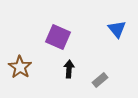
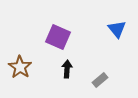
black arrow: moved 2 px left
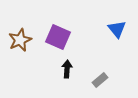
brown star: moved 27 px up; rotated 15 degrees clockwise
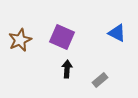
blue triangle: moved 4 px down; rotated 24 degrees counterclockwise
purple square: moved 4 px right
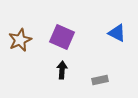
black arrow: moved 5 px left, 1 px down
gray rectangle: rotated 28 degrees clockwise
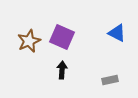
brown star: moved 9 px right, 1 px down
gray rectangle: moved 10 px right
